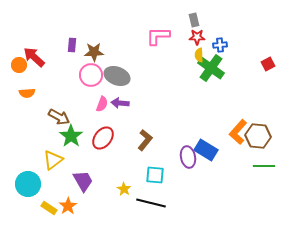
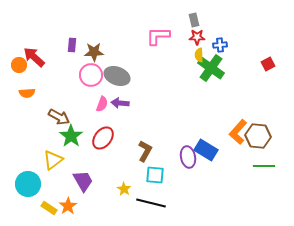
brown L-shape: moved 11 px down; rotated 10 degrees counterclockwise
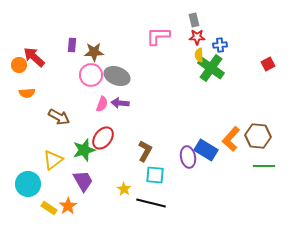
orange L-shape: moved 7 px left, 7 px down
green star: moved 13 px right, 14 px down; rotated 20 degrees clockwise
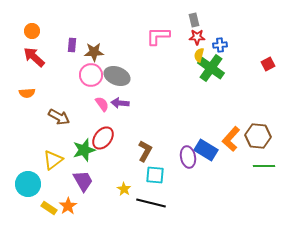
yellow semicircle: rotated 16 degrees clockwise
orange circle: moved 13 px right, 34 px up
pink semicircle: rotated 56 degrees counterclockwise
